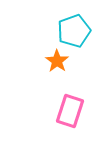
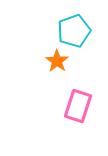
pink rectangle: moved 8 px right, 5 px up
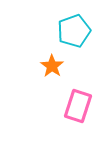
orange star: moved 5 px left, 5 px down
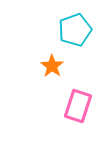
cyan pentagon: moved 1 px right, 1 px up
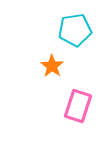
cyan pentagon: rotated 12 degrees clockwise
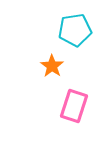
pink rectangle: moved 4 px left
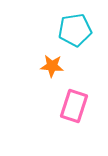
orange star: rotated 30 degrees counterclockwise
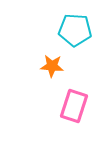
cyan pentagon: rotated 12 degrees clockwise
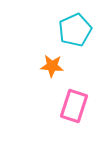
cyan pentagon: rotated 28 degrees counterclockwise
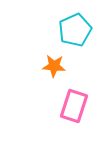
orange star: moved 2 px right
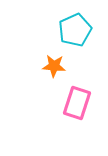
pink rectangle: moved 3 px right, 3 px up
